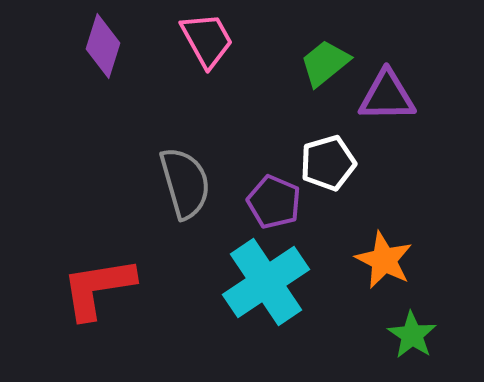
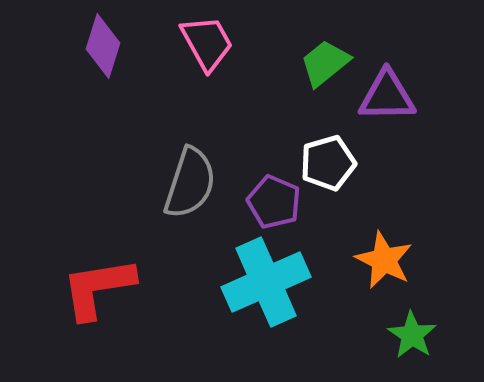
pink trapezoid: moved 3 px down
gray semicircle: moved 5 px right; rotated 34 degrees clockwise
cyan cross: rotated 10 degrees clockwise
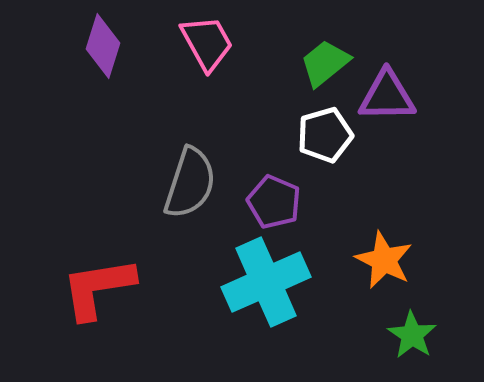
white pentagon: moved 3 px left, 28 px up
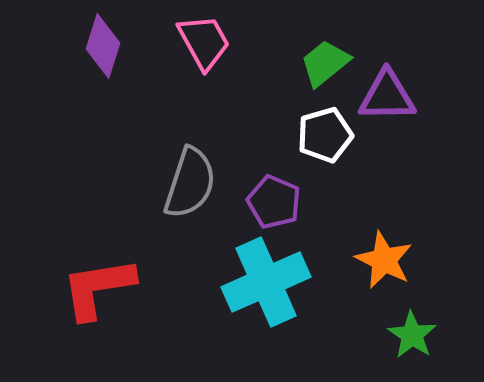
pink trapezoid: moved 3 px left, 1 px up
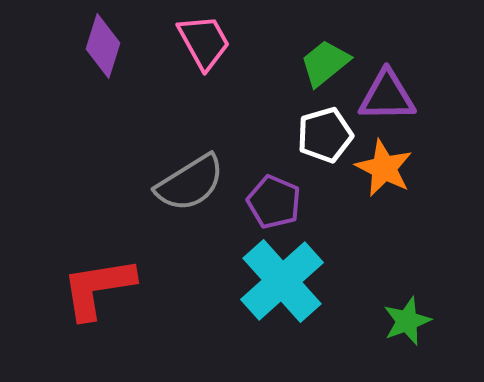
gray semicircle: rotated 40 degrees clockwise
orange star: moved 92 px up
cyan cross: moved 16 px right, 1 px up; rotated 18 degrees counterclockwise
green star: moved 5 px left, 14 px up; rotated 18 degrees clockwise
